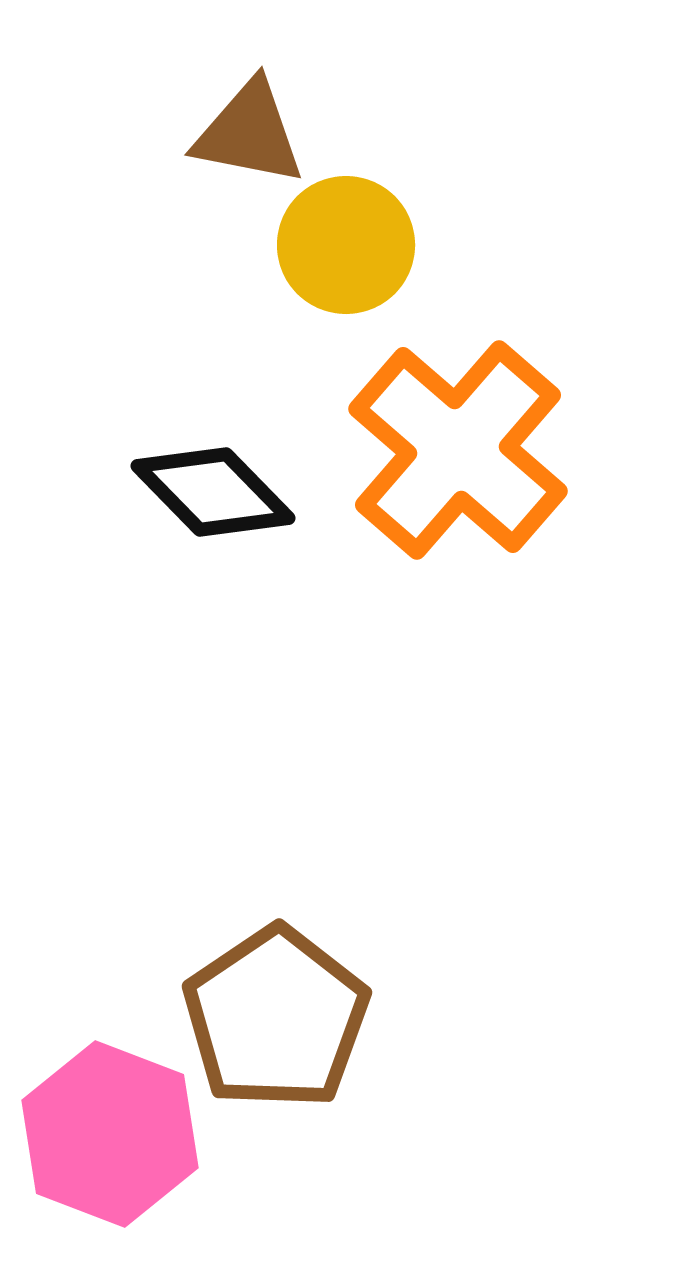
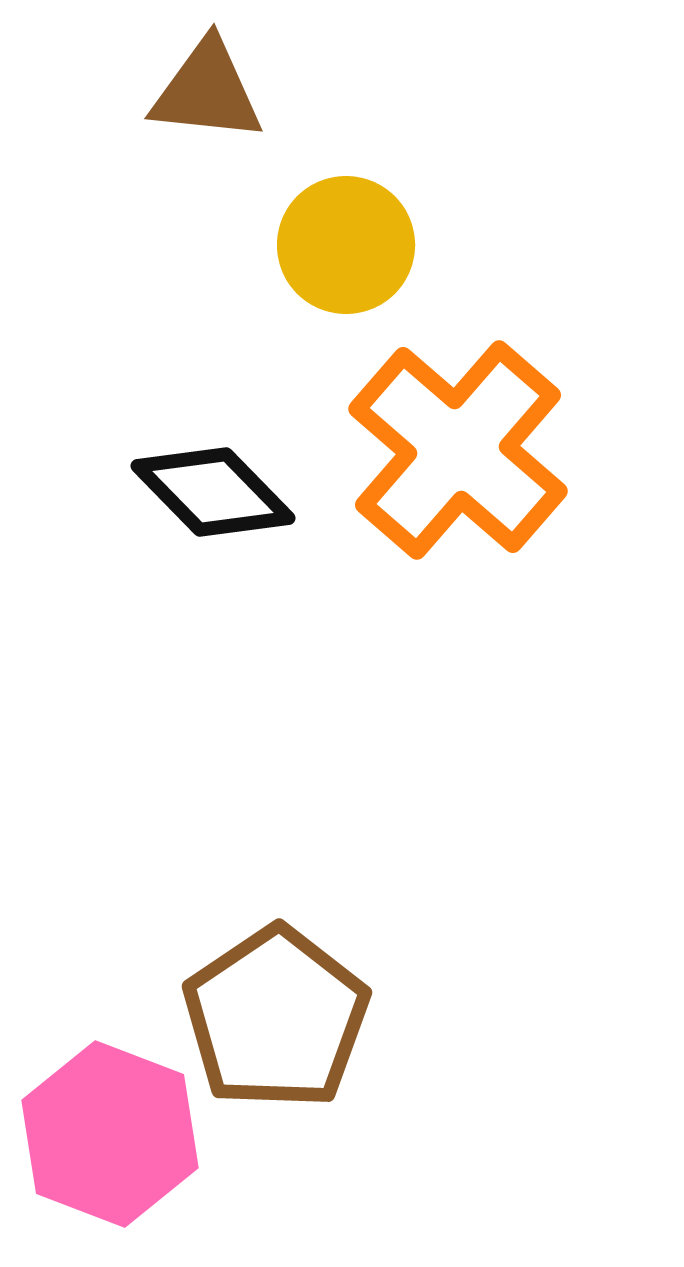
brown triangle: moved 42 px left, 42 px up; rotated 5 degrees counterclockwise
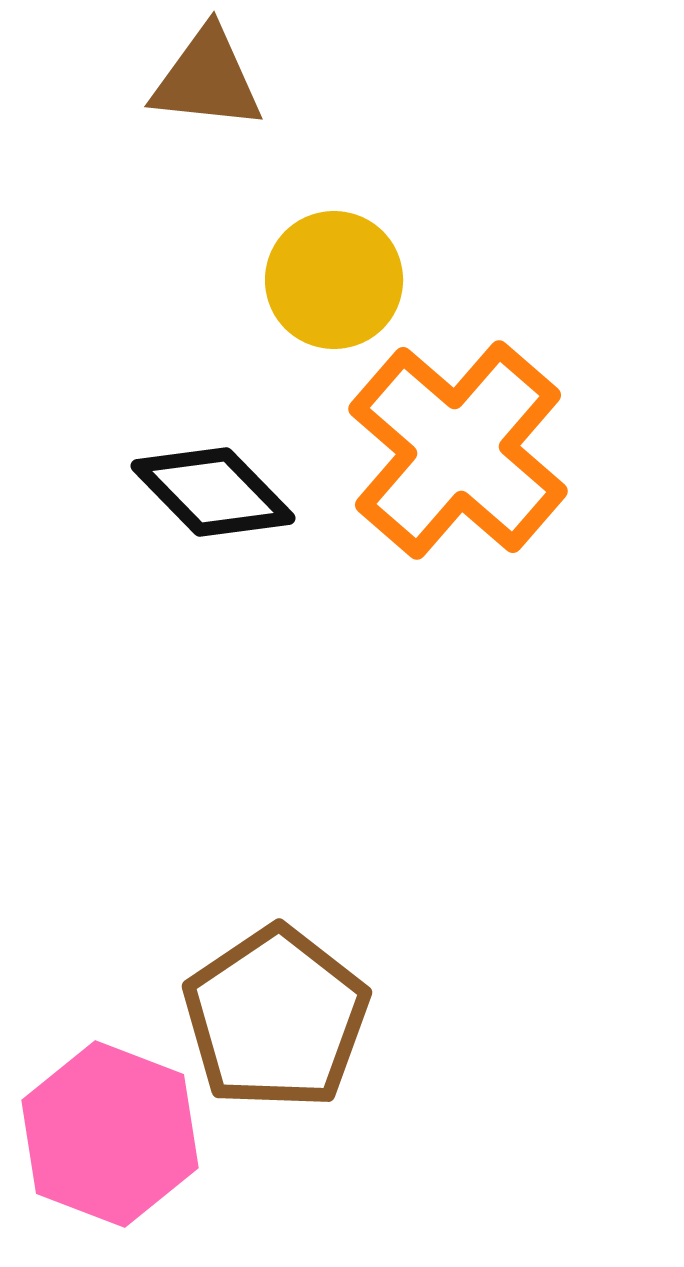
brown triangle: moved 12 px up
yellow circle: moved 12 px left, 35 px down
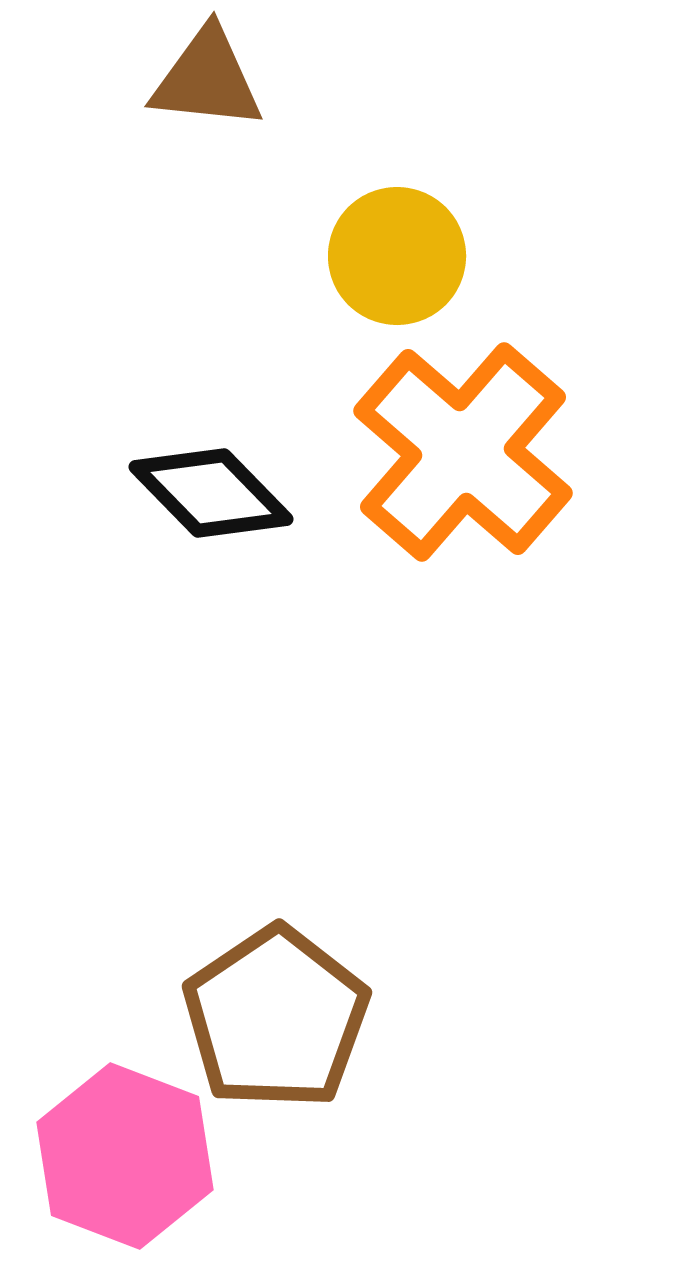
yellow circle: moved 63 px right, 24 px up
orange cross: moved 5 px right, 2 px down
black diamond: moved 2 px left, 1 px down
pink hexagon: moved 15 px right, 22 px down
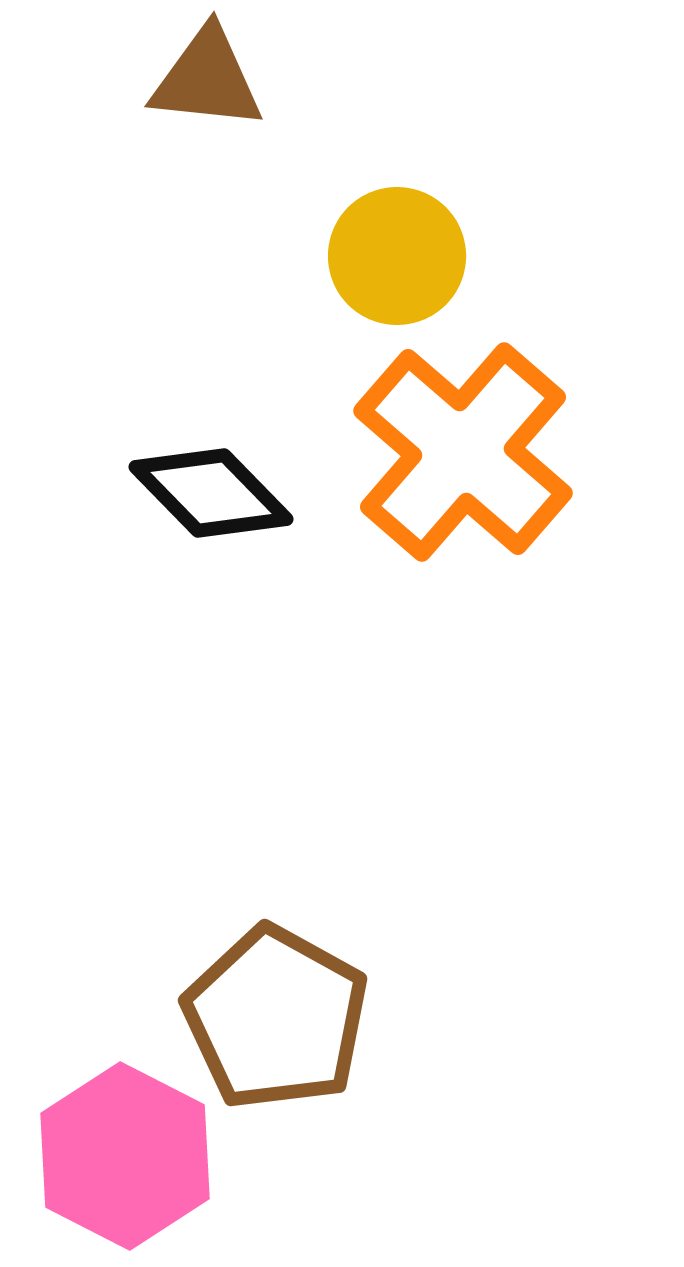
brown pentagon: rotated 9 degrees counterclockwise
pink hexagon: rotated 6 degrees clockwise
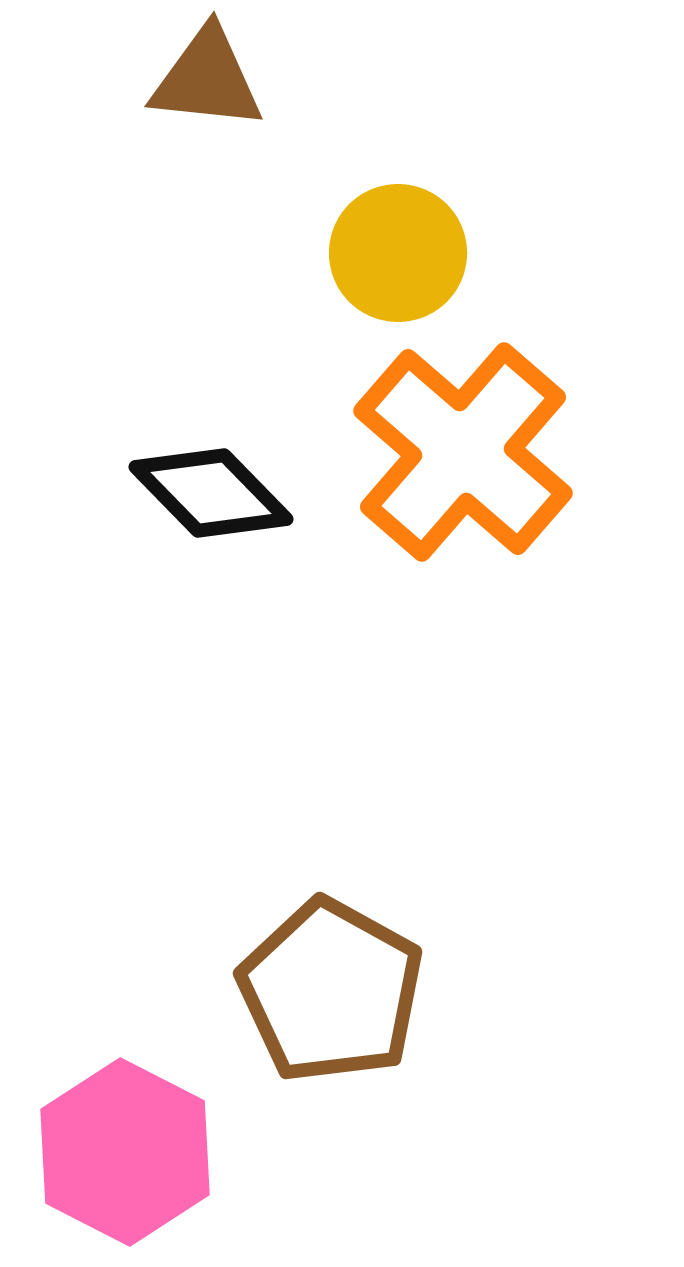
yellow circle: moved 1 px right, 3 px up
brown pentagon: moved 55 px right, 27 px up
pink hexagon: moved 4 px up
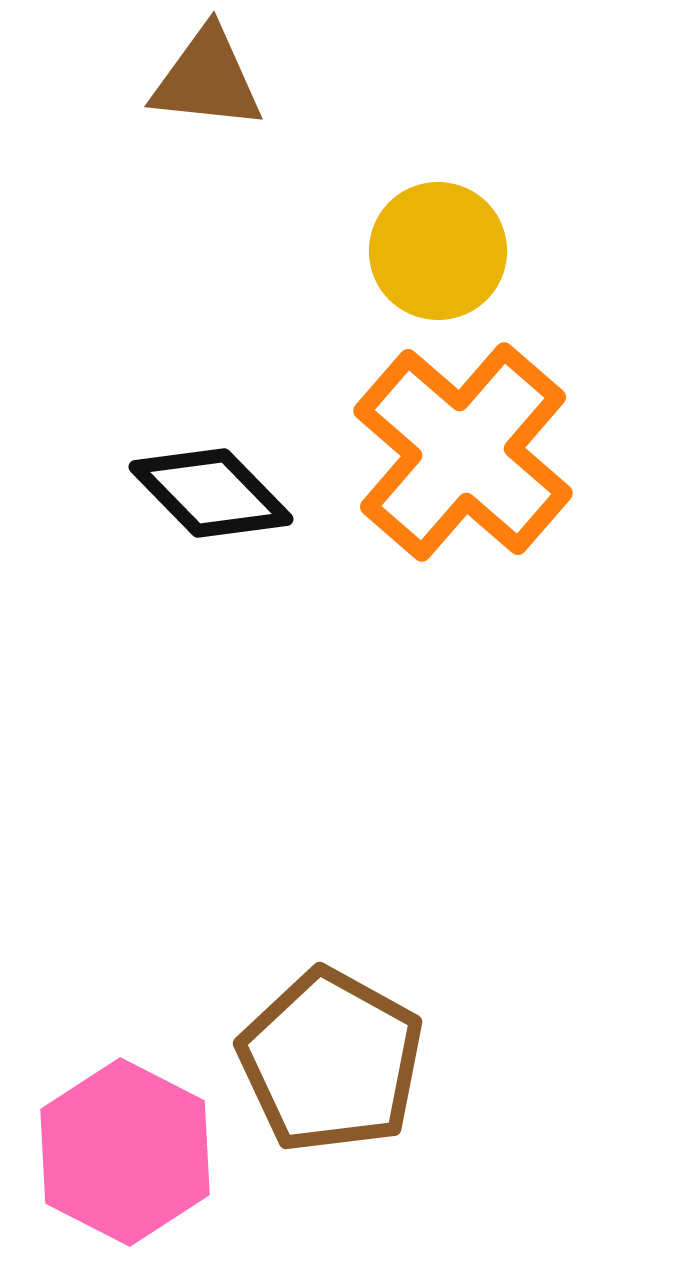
yellow circle: moved 40 px right, 2 px up
brown pentagon: moved 70 px down
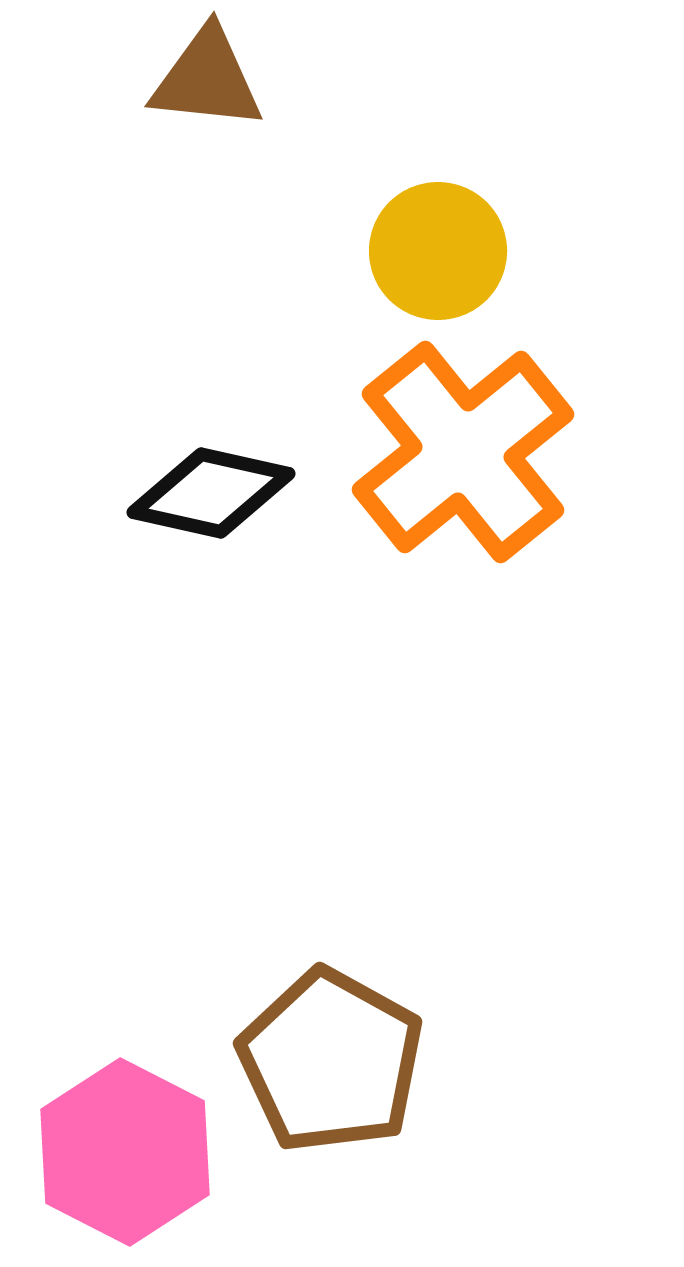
orange cross: rotated 10 degrees clockwise
black diamond: rotated 33 degrees counterclockwise
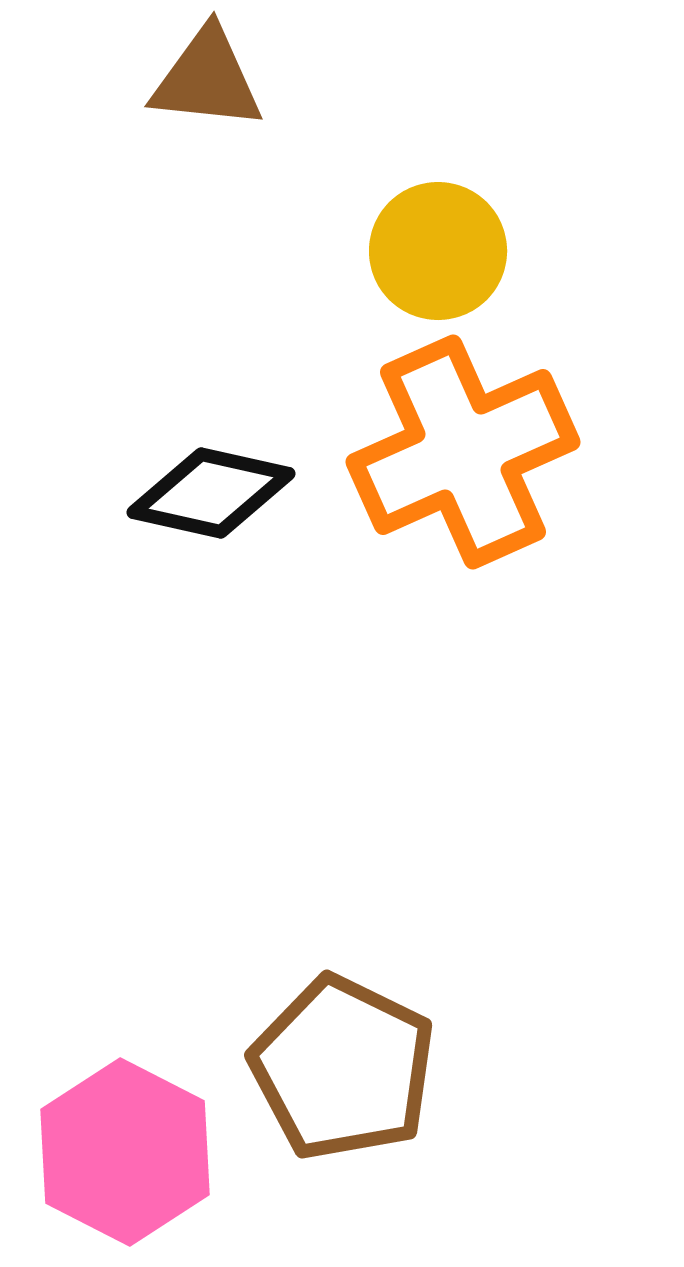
orange cross: rotated 15 degrees clockwise
brown pentagon: moved 12 px right, 7 px down; rotated 3 degrees counterclockwise
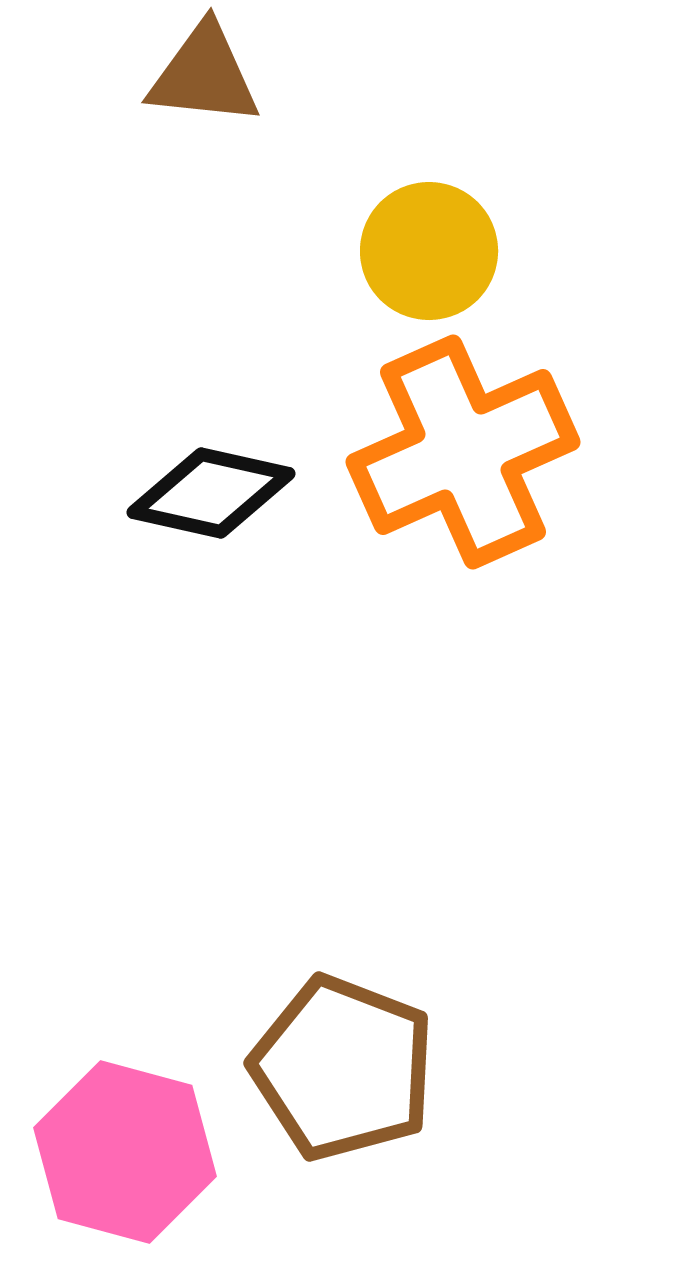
brown triangle: moved 3 px left, 4 px up
yellow circle: moved 9 px left
brown pentagon: rotated 5 degrees counterclockwise
pink hexagon: rotated 12 degrees counterclockwise
